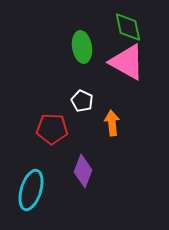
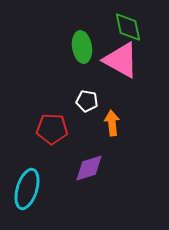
pink triangle: moved 6 px left, 2 px up
white pentagon: moved 5 px right; rotated 15 degrees counterclockwise
purple diamond: moved 6 px right, 3 px up; rotated 52 degrees clockwise
cyan ellipse: moved 4 px left, 1 px up
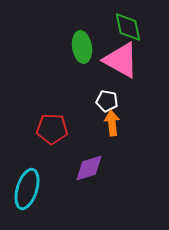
white pentagon: moved 20 px right
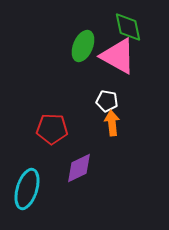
green ellipse: moved 1 px right, 1 px up; rotated 32 degrees clockwise
pink triangle: moved 3 px left, 4 px up
purple diamond: moved 10 px left; rotated 8 degrees counterclockwise
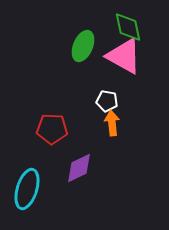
pink triangle: moved 6 px right
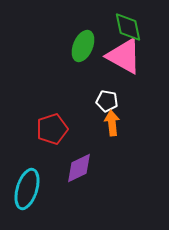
red pentagon: rotated 20 degrees counterclockwise
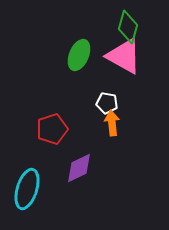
green diamond: rotated 28 degrees clockwise
green ellipse: moved 4 px left, 9 px down
white pentagon: moved 2 px down
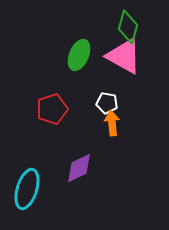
red pentagon: moved 20 px up
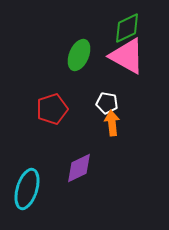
green diamond: moved 1 px left, 1 px down; rotated 48 degrees clockwise
pink triangle: moved 3 px right
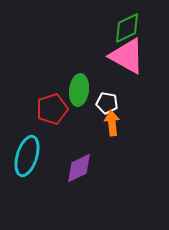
green ellipse: moved 35 px down; rotated 16 degrees counterclockwise
cyan ellipse: moved 33 px up
